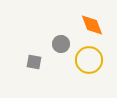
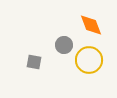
orange diamond: moved 1 px left
gray circle: moved 3 px right, 1 px down
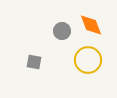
gray circle: moved 2 px left, 14 px up
yellow circle: moved 1 px left
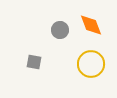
gray circle: moved 2 px left, 1 px up
yellow circle: moved 3 px right, 4 px down
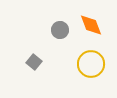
gray square: rotated 28 degrees clockwise
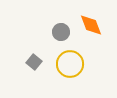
gray circle: moved 1 px right, 2 px down
yellow circle: moved 21 px left
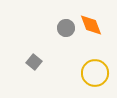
gray circle: moved 5 px right, 4 px up
yellow circle: moved 25 px right, 9 px down
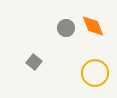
orange diamond: moved 2 px right, 1 px down
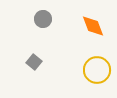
gray circle: moved 23 px left, 9 px up
yellow circle: moved 2 px right, 3 px up
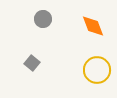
gray square: moved 2 px left, 1 px down
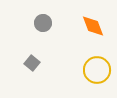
gray circle: moved 4 px down
